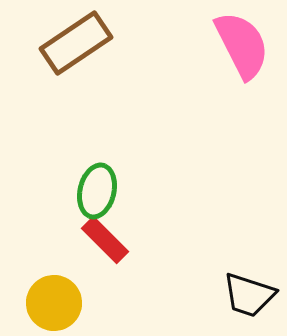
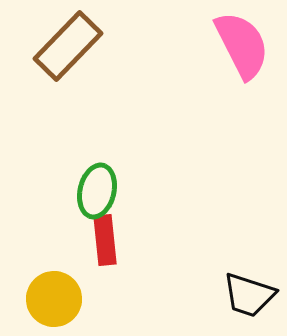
brown rectangle: moved 8 px left, 3 px down; rotated 12 degrees counterclockwise
red rectangle: rotated 39 degrees clockwise
yellow circle: moved 4 px up
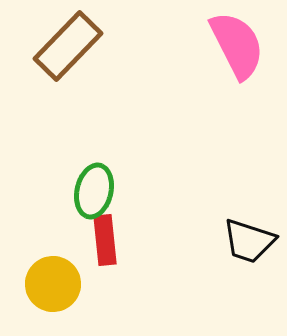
pink semicircle: moved 5 px left
green ellipse: moved 3 px left
black trapezoid: moved 54 px up
yellow circle: moved 1 px left, 15 px up
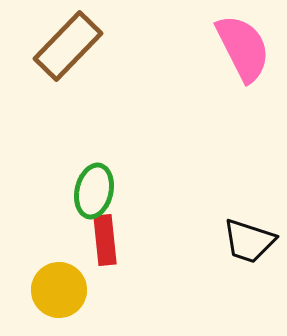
pink semicircle: moved 6 px right, 3 px down
yellow circle: moved 6 px right, 6 px down
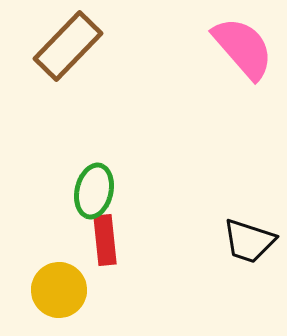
pink semicircle: rotated 14 degrees counterclockwise
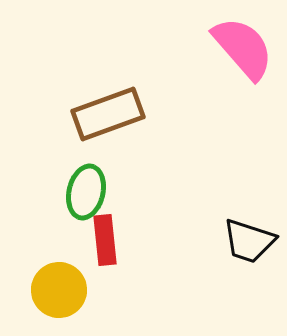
brown rectangle: moved 40 px right, 68 px down; rotated 26 degrees clockwise
green ellipse: moved 8 px left, 1 px down
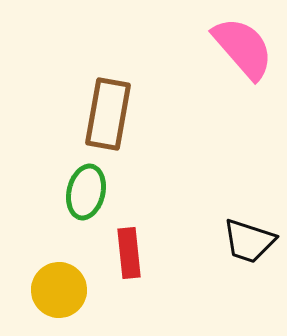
brown rectangle: rotated 60 degrees counterclockwise
red rectangle: moved 24 px right, 13 px down
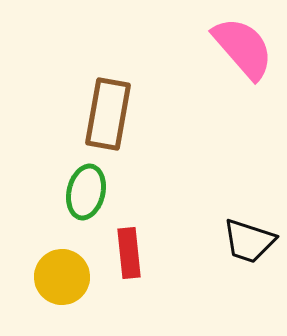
yellow circle: moved 3 px right, 13 px up
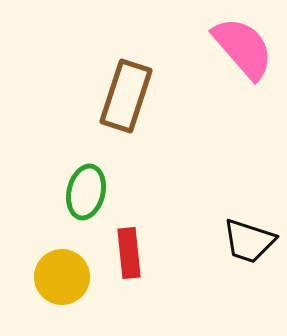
brown rectangle: moved 18 px right, 18 px up; rotated 8 degrees clockwise
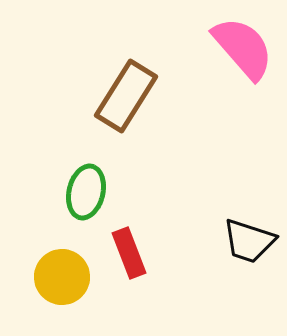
brown rectangle: rotated 14 degrees clockwise
red rectangle: rotated 15 degrees counterclockwise
